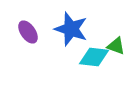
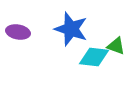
purple ellipse: moved 10 px left; rotated 45 degrees counterclockwise
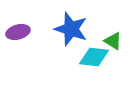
purple ellipse: rotated 25 degrees counterclockwise
green triangle: moved 3 px left, 5 px up; rotated 12 degrees clockwise
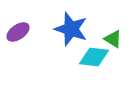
purple ellipse: rotated 20 degrees counterclockwise
green triangle: moved 2 px up
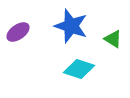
blue star: moved 3 px up
cyan diamond: moved 15 px left, 12 px down; rotated 12 degrees clockwise
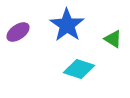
blue star: moved 4 px left, 1 px up; rotated 16 degrees clockwise
